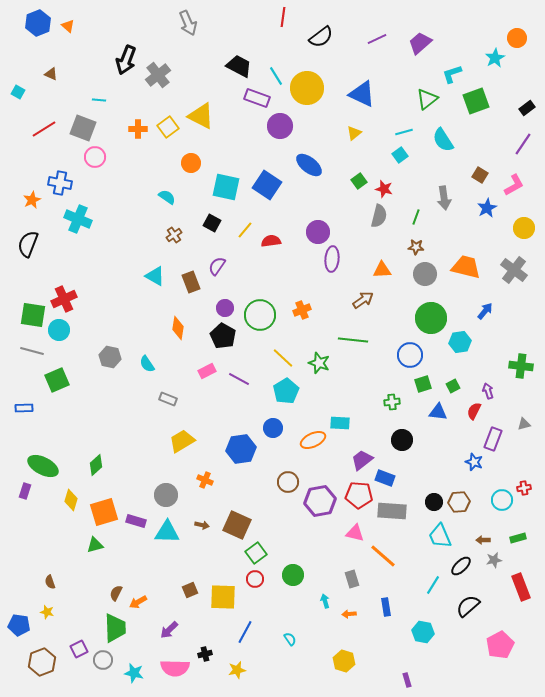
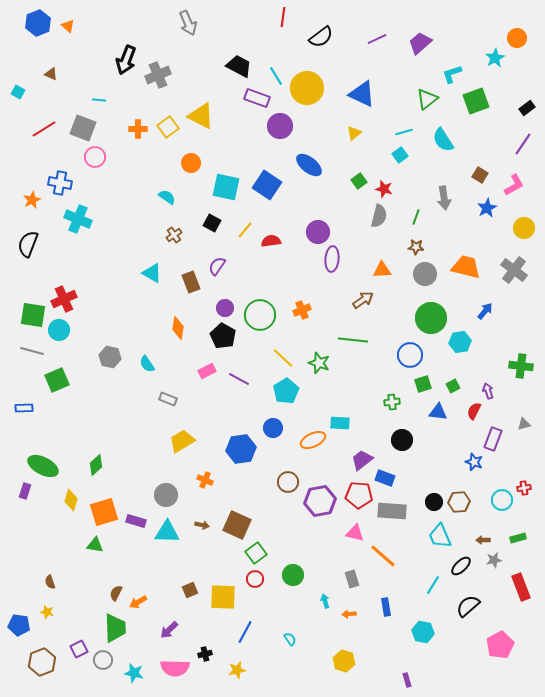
gray cross at (158, 75): rotated 15 degrees clockwise
cyan triangle at (155, 276): moved 3 px left, 3 px up
green triangle at (95, 545): rotated 24 degrees clockwise
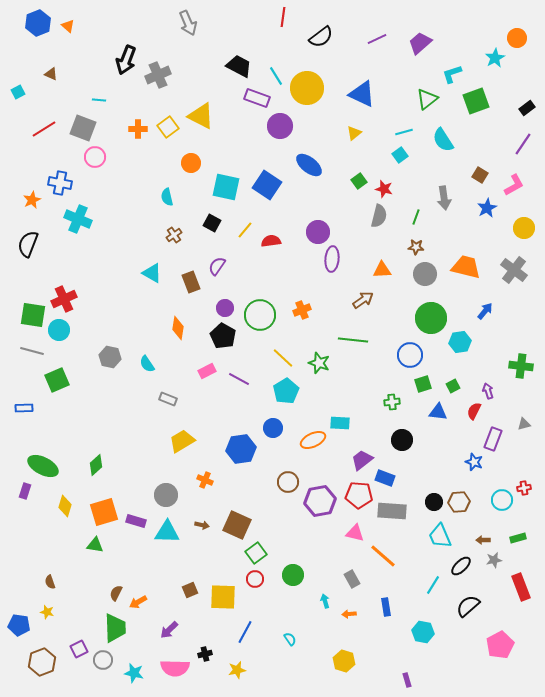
cyan square at (18, 92): rotated 32 degrees clockwise
cyan semicircle at (167, 197): rotated 138 degrees counterclockwise
yellow diamond at (71, 500): moved 6 px left, 6 px down
gray rectangle at (352, 579): rotated 12 degrees counterclockwise
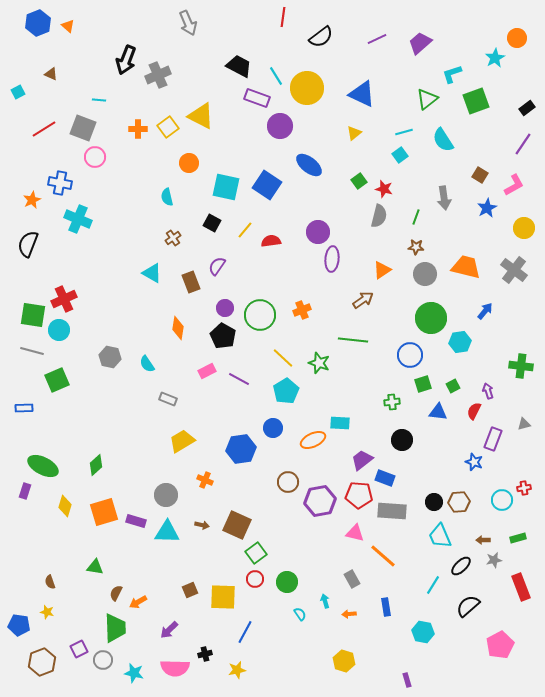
orange circle at (191, 163): moved 2 px left
brown cross at (174, 235): moved 1 px left, 3 px down
orange triangle at (382, 270): rotated 30 degrees counterclockwise
green triangle at (95, 545): moved 22 px down
green circle at (293, 575): moved 6 px left, 7 px down
cyan semicircle at (290, 639): moved 10 px right, 25 px up
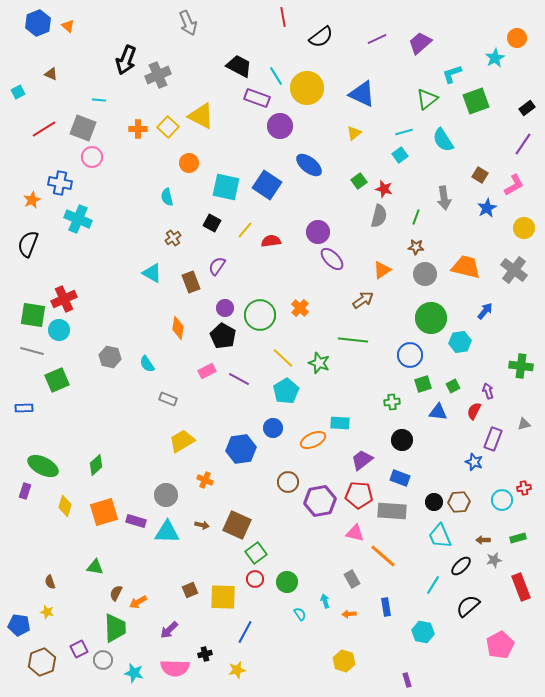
red line at (283, 17): rotated 18 degrees counterclockwise
yellow square at (168, 127): rotated 10 degrees counterclockwise
pink circle at (95, 157): moved 3 px left
purple ellipse at (332, 259): rotated 50 degrees counterclockwise
orange cross at (302, 310): moved 2 px left, 2 px up; rotated 24 degrees counterclockwise
blue rectangle at (385, 478): moved 15 px right
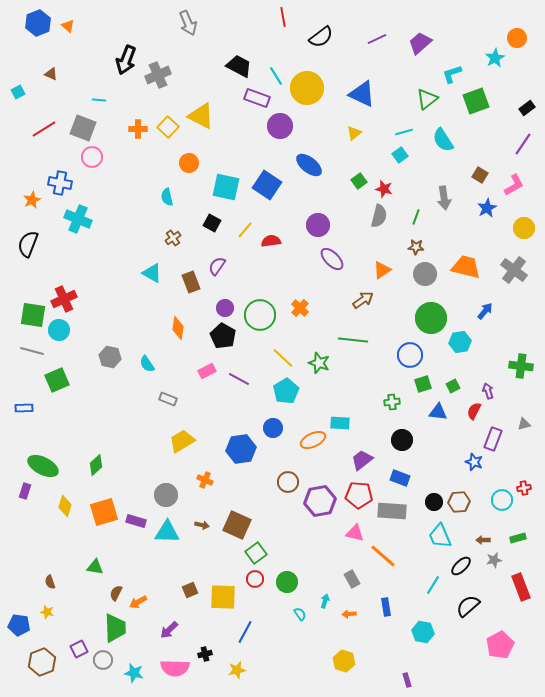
purple circle at (318, 232): moved 7 px up
cyan arrow at (325, 601): rotated 32 degrees clockwise
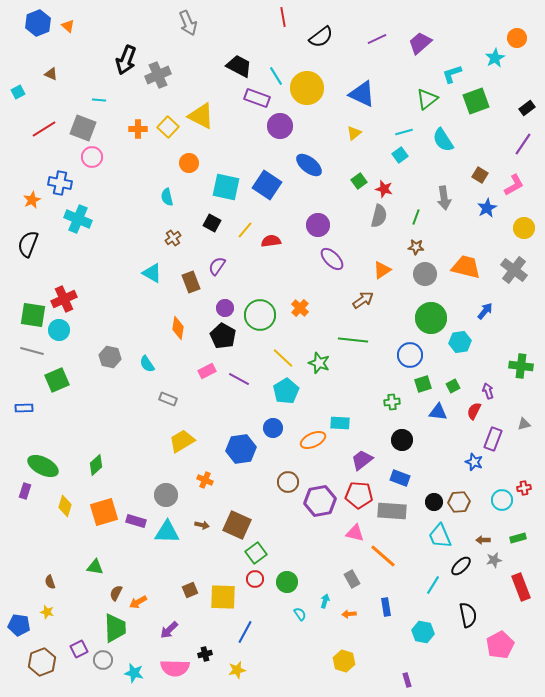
black semicircle at (468, 606): moved 9 px down; rotated 120 degrees clockwise
